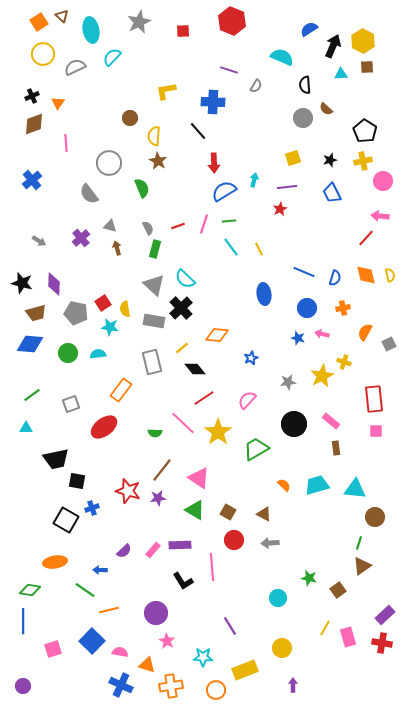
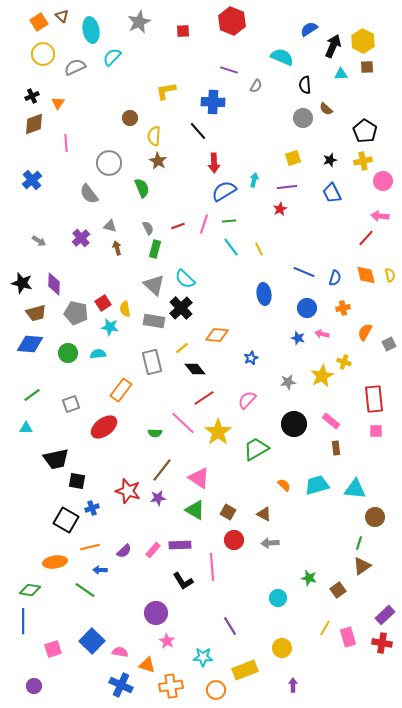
orange line at (109, 610): moved 19 px left, 63 px up
purple circle at (23, 686): moved 11 px right
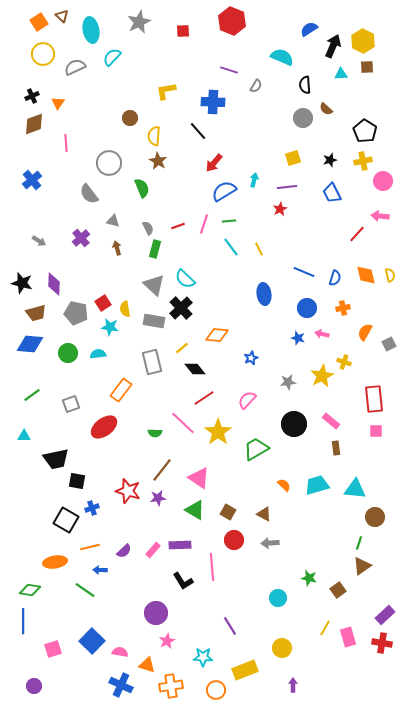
red arrow at (214, 163): rotated 42 degrees clockwise
gray triangle at (110, 226): moved 3 px right, 5 px up
red line at (366, 238): moved 9 px left, 4 px up
cyan triangle at (26, 428): moved 2 px left, 8 px down
pink star at (167, 641): rotated 14 degrees clockwise
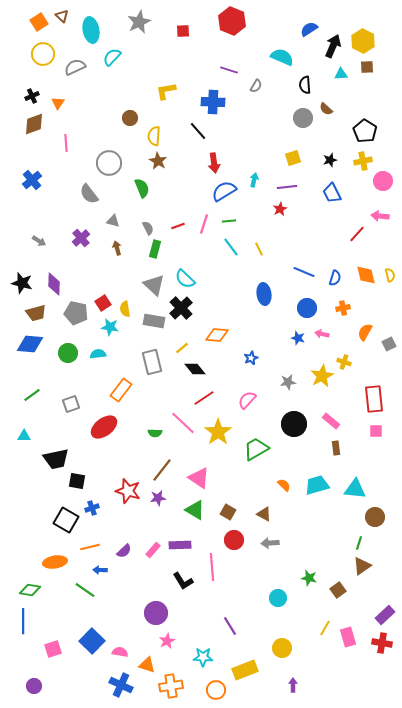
red arrow at (214, 163): rotated 48 degrees counterclockwise
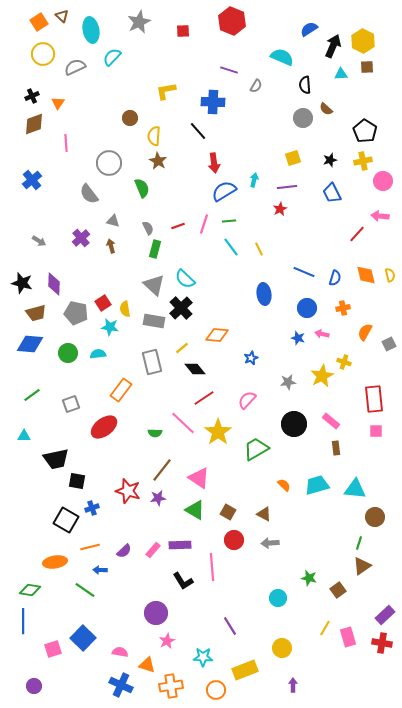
brown arrow at (117, 248): moved 6 px left, 2 px up
blue square at (92, 641): moved 9 px left, 3 px up
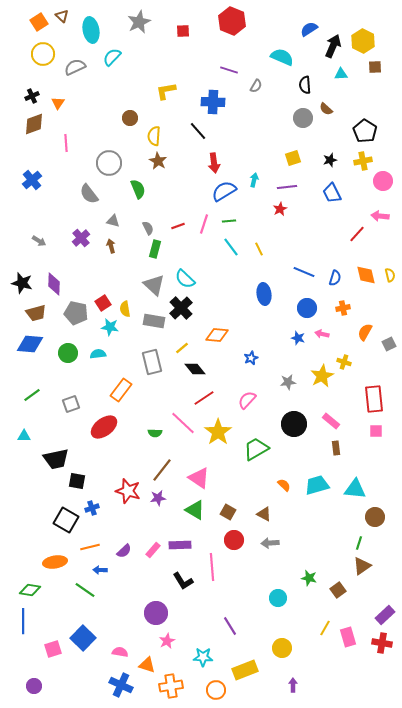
brown square at (367, 67): moved 8 px right
green semicircle at (142, 188): moved 4 px left, 1 px down
